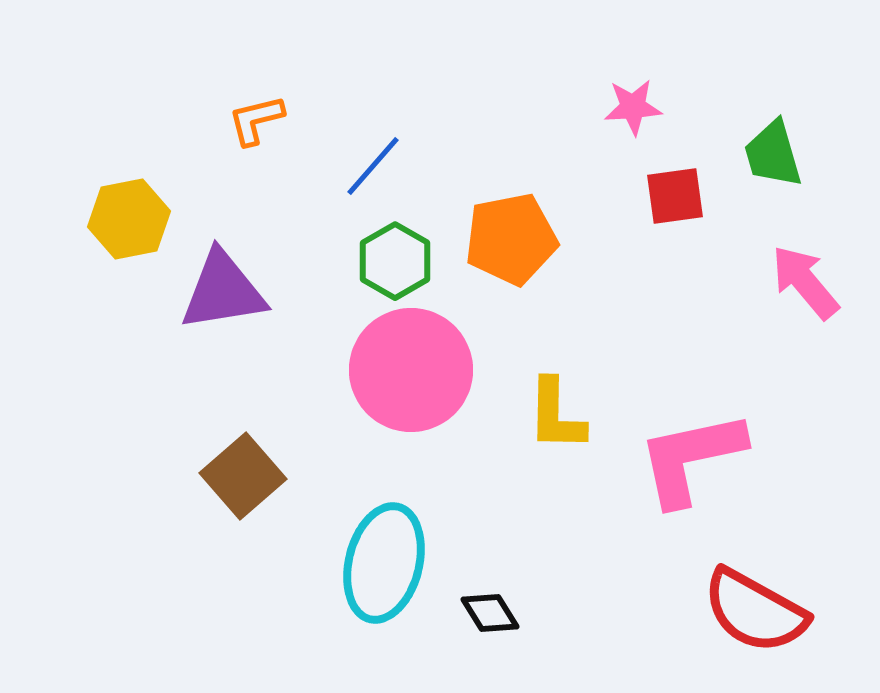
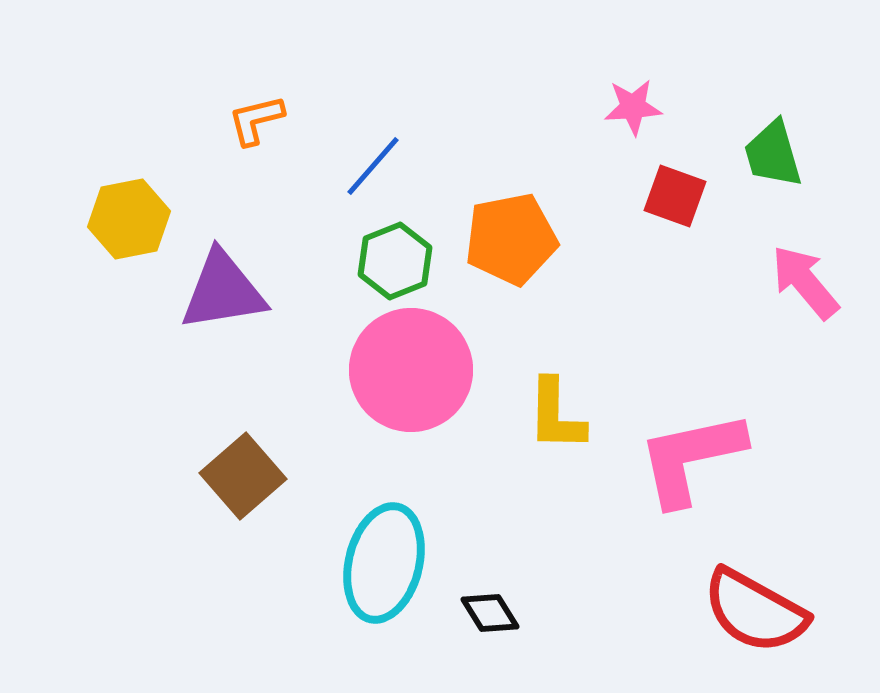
red square: rotated 28 degrees clockwise
green hexagon: rotated 8 degrees clockwise
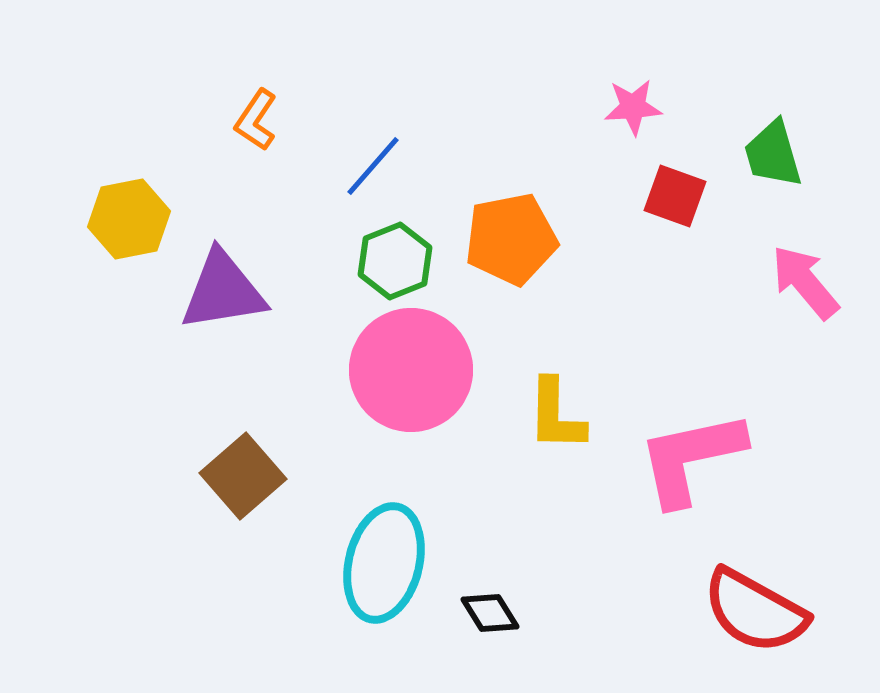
orange L-shape: rotated 42 degrees counterclockwise
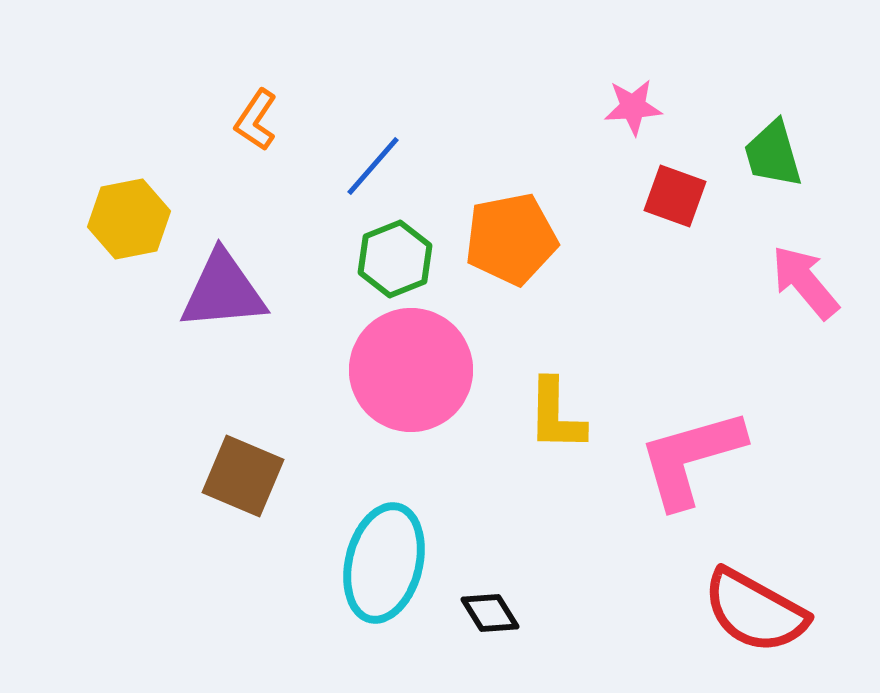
green hexagon: moved 2 px up
purple triangle: rotated 4 degrees clockwise
pink L-shape: rotated 4 degrees counterclockwise
brown square: rotated 26 degrees counterclockwise
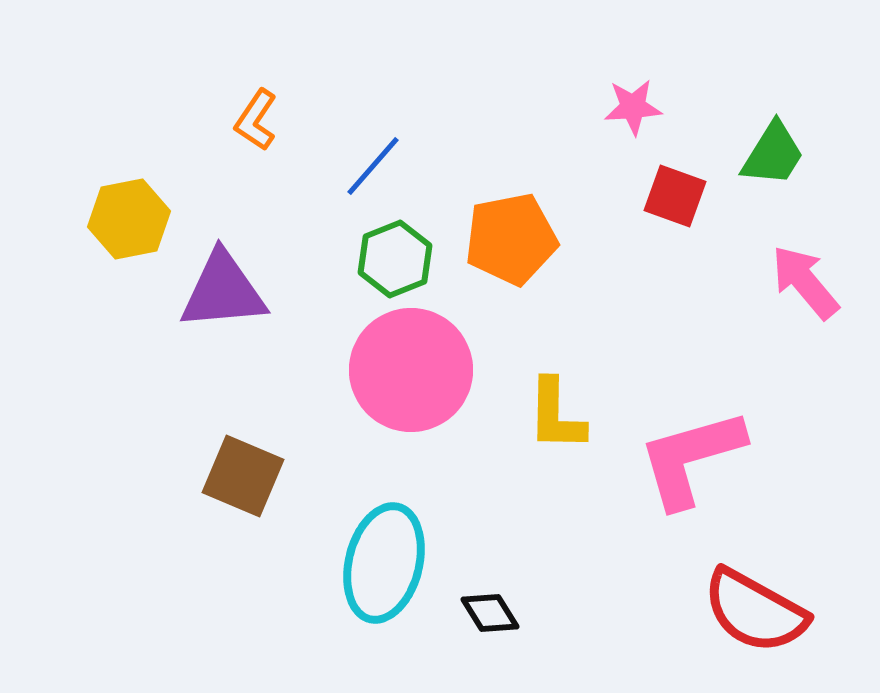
green trapezoid: rotated 132 degrees counterclockwise
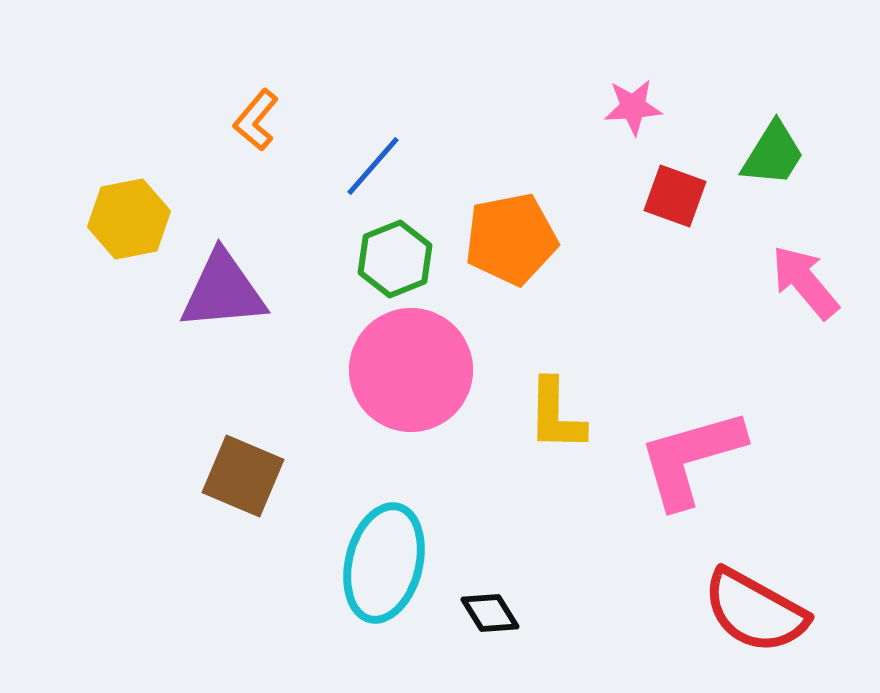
orange L-shape: rotated 6 degrees clockwise
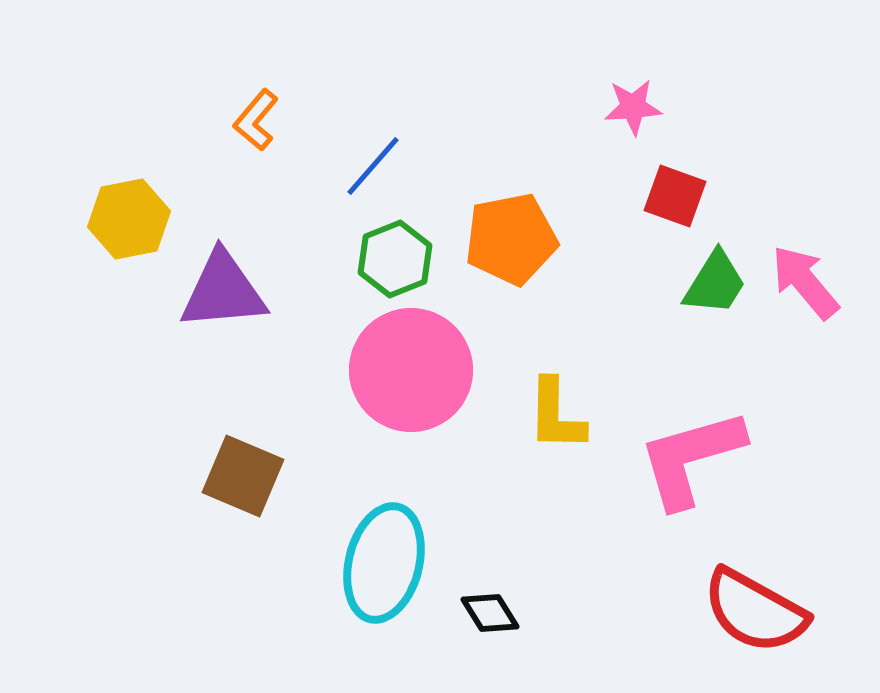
green trapezoid: moved 58 px left, 129 px down
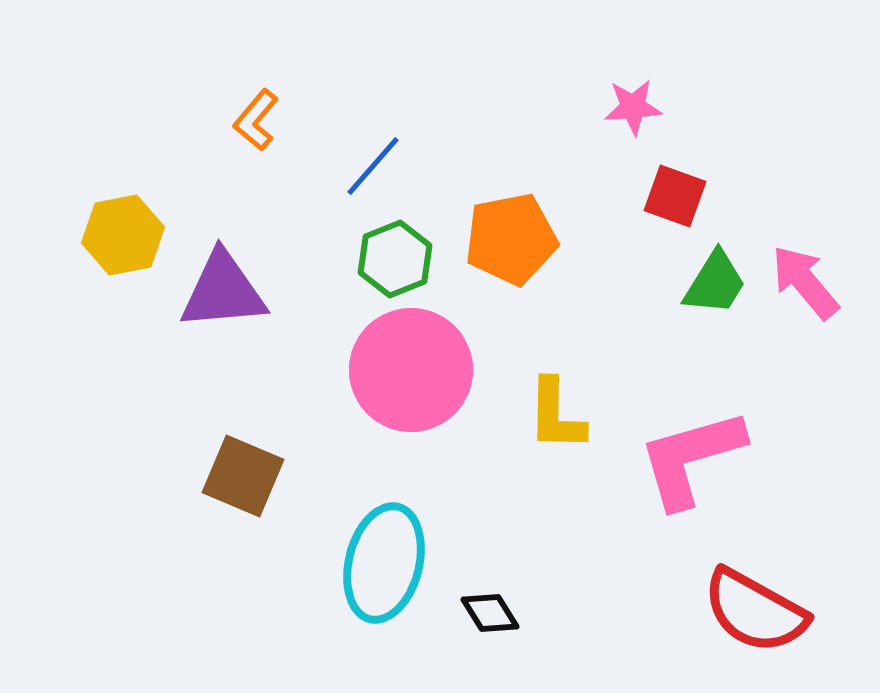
yellow hexagon: moved 6 px left, 16 px down
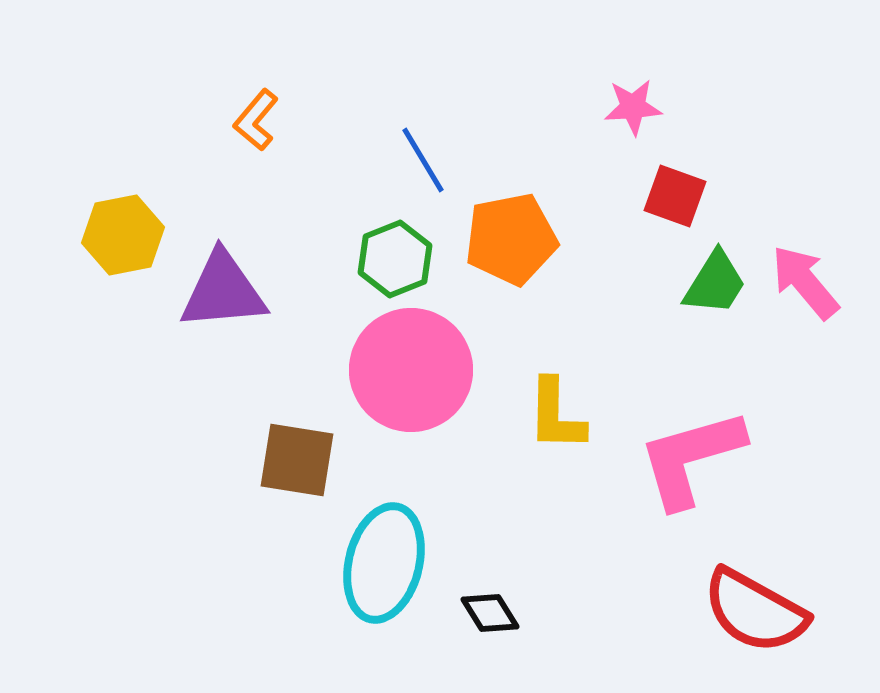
blue line: moved 50 px right, 6 px up; rotated 72 degrees counterclockwise
brown square: moved 54 px right, 16 px up; rotated 14 degrees counterclockwise
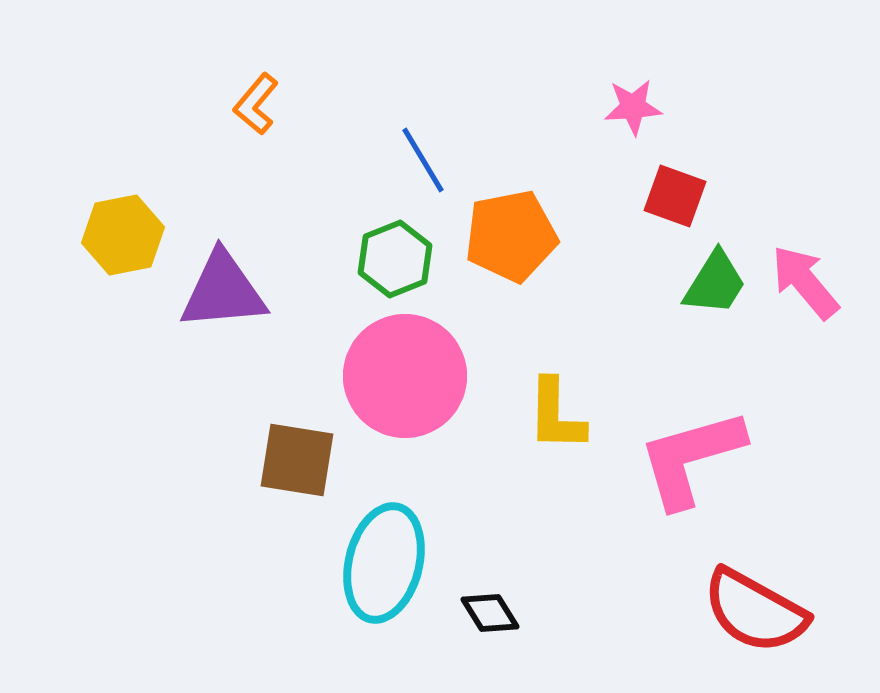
orange L-shape: moved 16 px up
orange pentagon: moved 3 px up
pink circle: moved 6 px left, 6 px down
